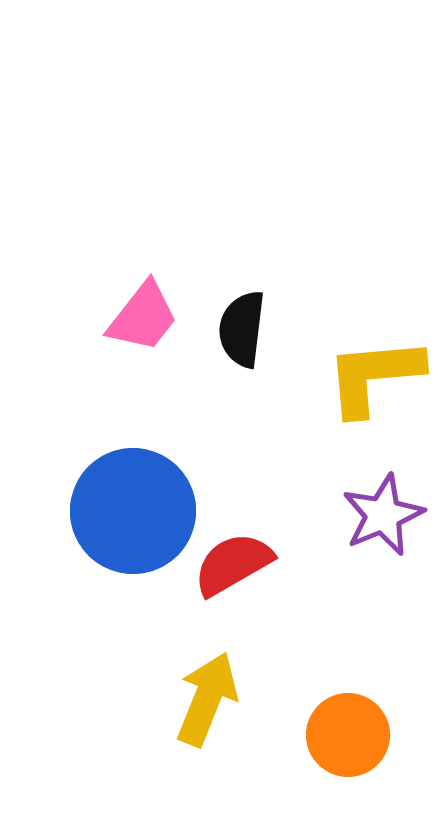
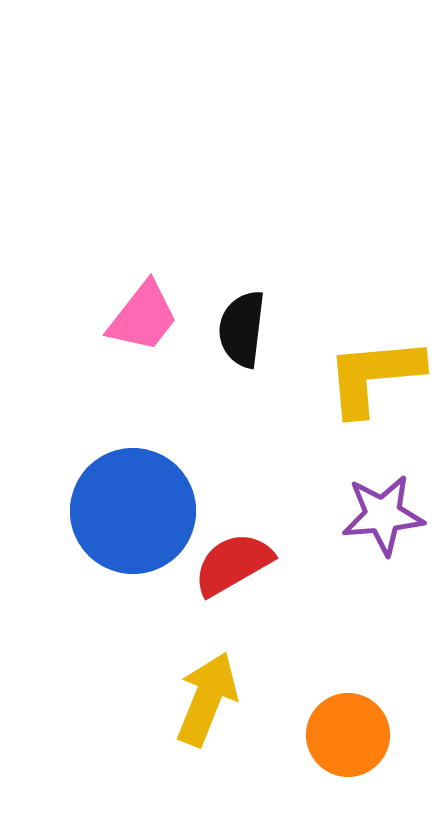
purple star: rotated 18 degrees clockwise
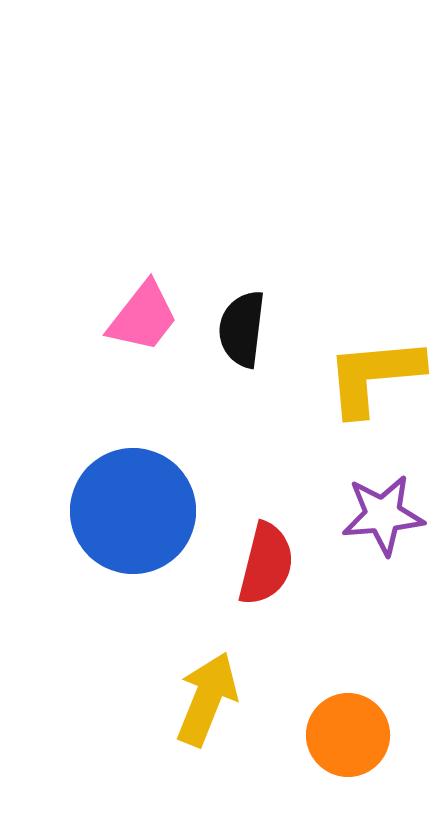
red semicircle: moved 33 px right; rotated 134 degrees clockwise
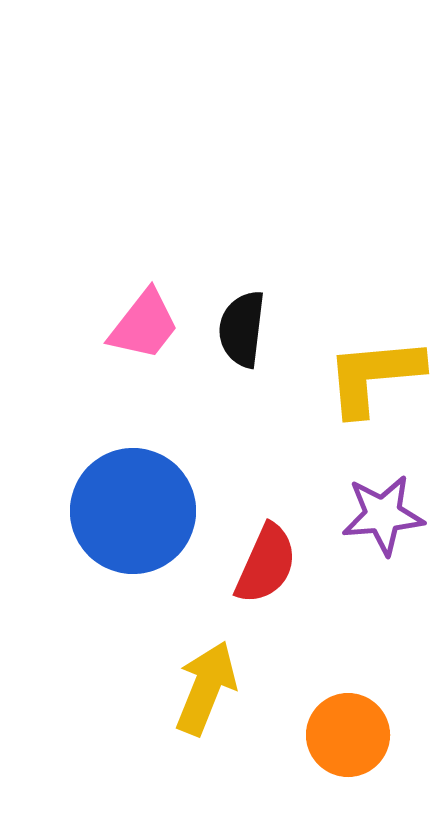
pink trapezoid: moved 1 px right, 8 px down
red semicircle: rotated 10 degrees clockwise
yellow arrow: moved 1 px left, 11 px up
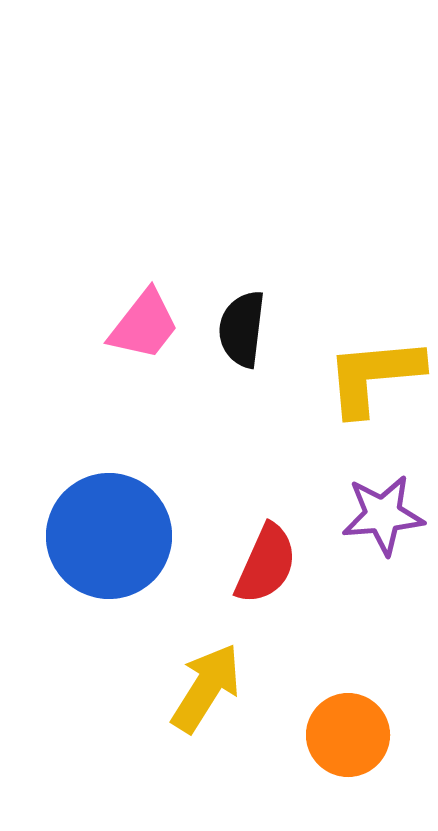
blue circle: moved 24 px left, 25 px down
yellow arrow: rotated 10 degrees clockwise
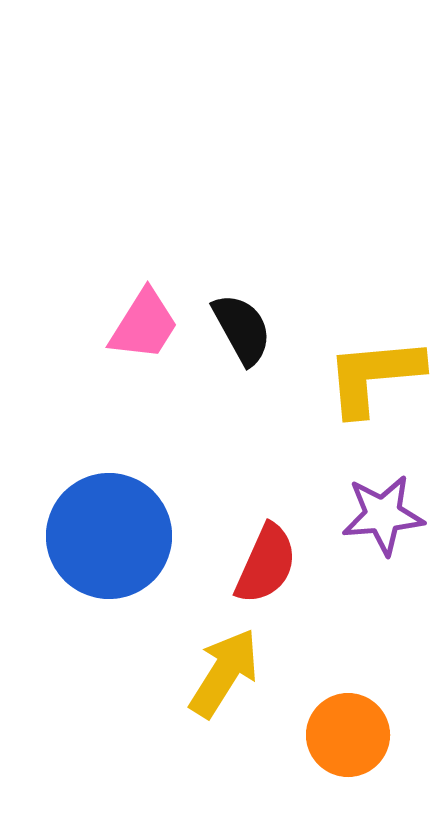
pink trapezoid: rotated 6 degrees counterclockwise
black semicircle: rotated 144 degrees clockwise
yellow arrow: moved 18 px right, 15 px up
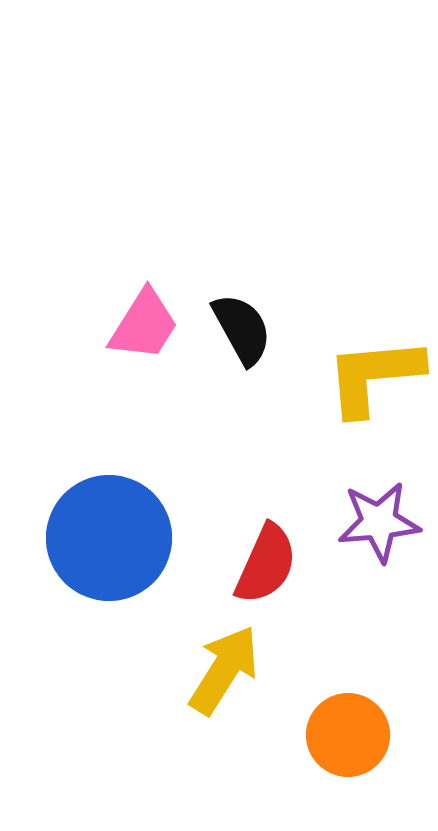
purple star: moved 4 px left, 7 px down
blue circle: moved 2 px down
yellow arrow: moved 3 px up
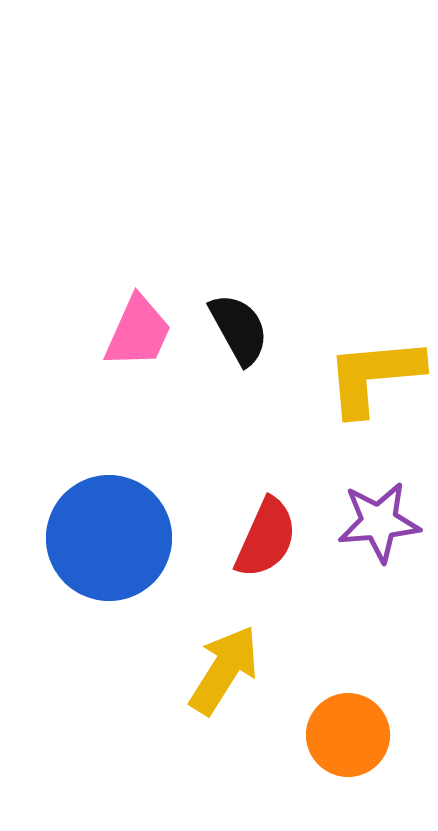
pink trapezoid: moved 6 px left, 7 px down; rotated 8 degrees counterclockwise
black semicircle: moved 3 px left
red semicircle: moved 26 px up
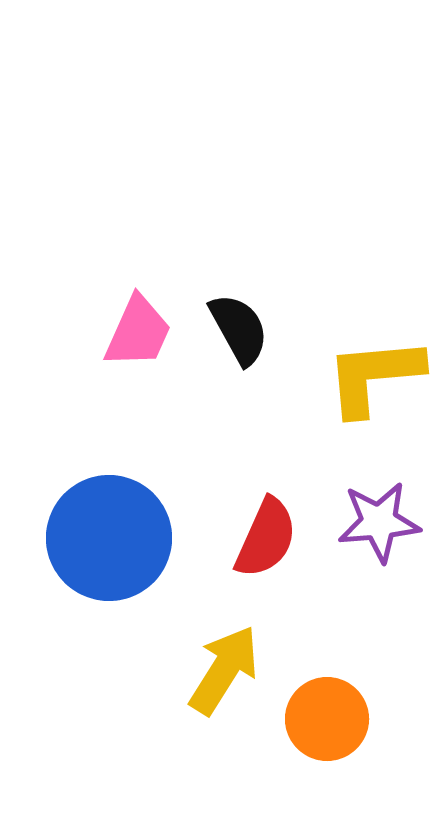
orange circle: moved 21 px left, 16 px up
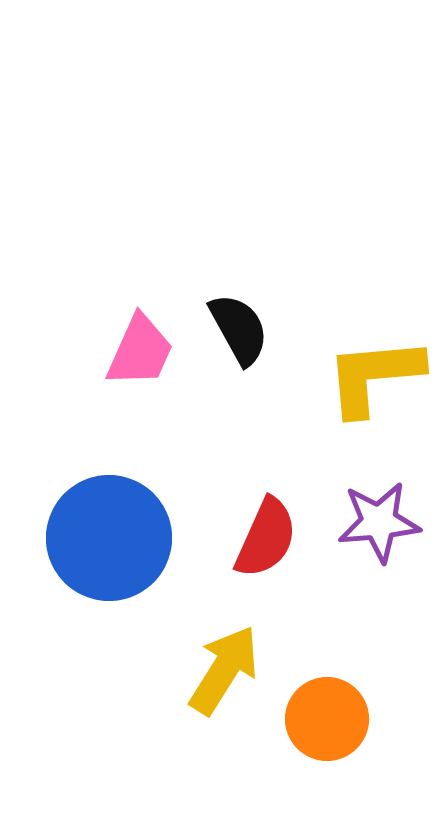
pink trapezoid: moved 2 px right, 19 px down
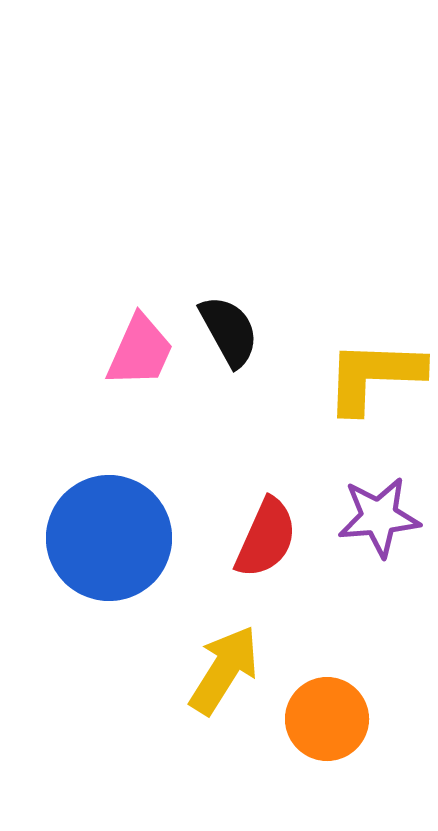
black semicircle: moved 10 px left, 2 px down
yellow L-shape: rotated 7 degrees clockwise
purple star: moved 5 px up
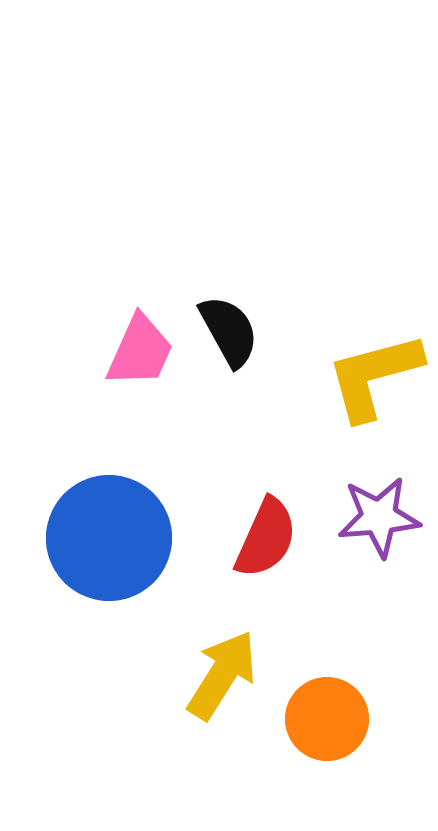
yellow L-shape: rotated 17 degrees counterclockwise
yellow arrow: moved 2 px left, 5 px down
